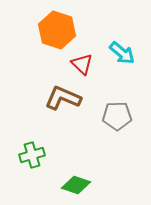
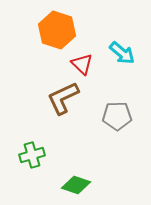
brown L-shape: rotated 48 degrees counterclockwise
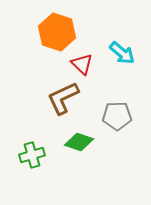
orange hexagon: moved 2 px down
green diamond: moved 3 px right, 43 px up
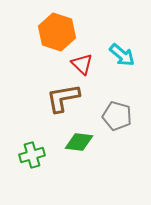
cyan arrow: moved 2 px down
brown L-shape: rotated 15 degrees clockwise
gray pentagon: rotated 16 degrees clockwise
green diamond: rotated 12 degrees counterclockwise
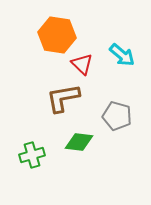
orange hexagon: moved 3 px down; rotated 9 degrees counterclockwise
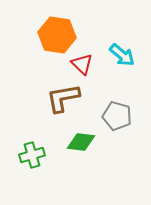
green diamond: moved 2 px right
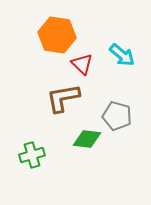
green diamond: moved 6 px right, 3 px up
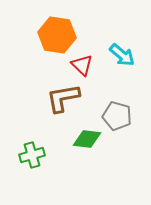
red triangle: moved 1 px down
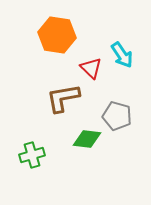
cyan arrow: rotated 16 degrees clockwise
red triangle: moved 9 px right, 3 px down
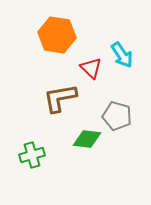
brown L-shape: moved 3 px left
